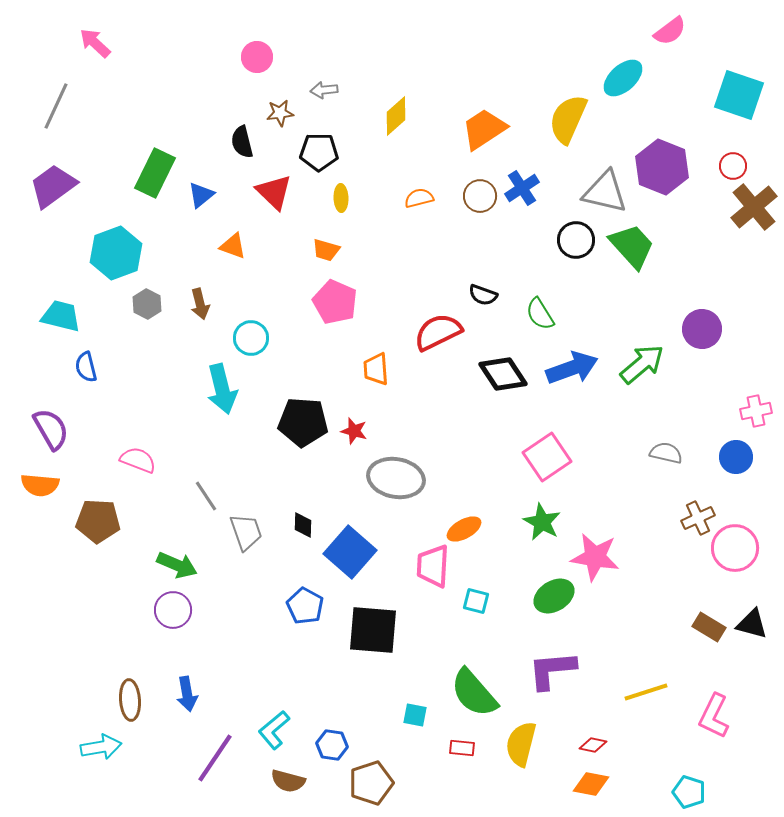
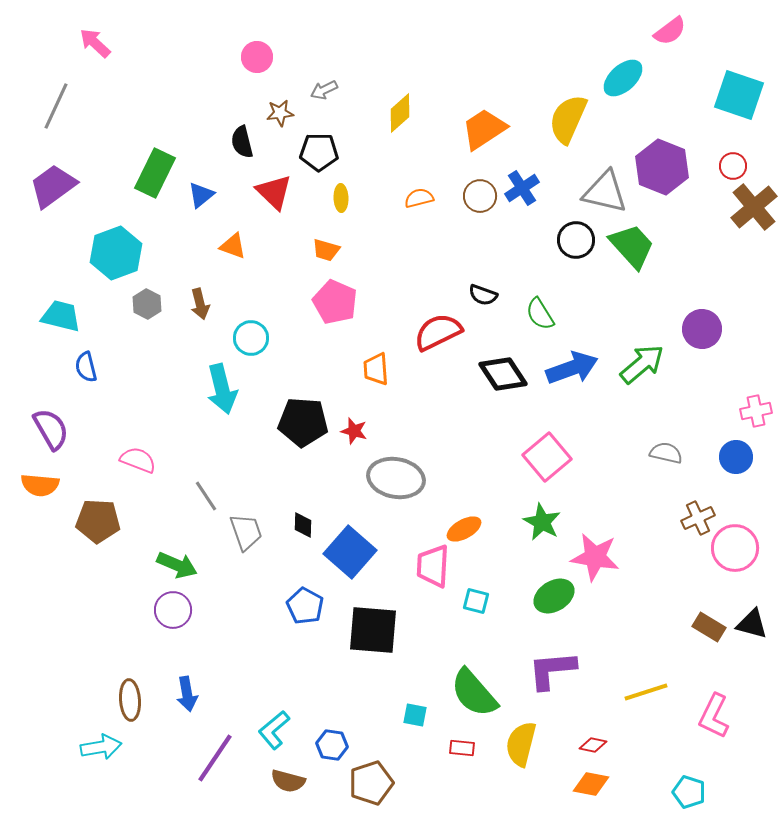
gray arrow at (324, 90): rotated 20 degrees counterclockwise
yellow diamond at (396, 116): moved 4 px right, 3 px up
pink square at (547, 457): rotated 6 degrees counterclockwise
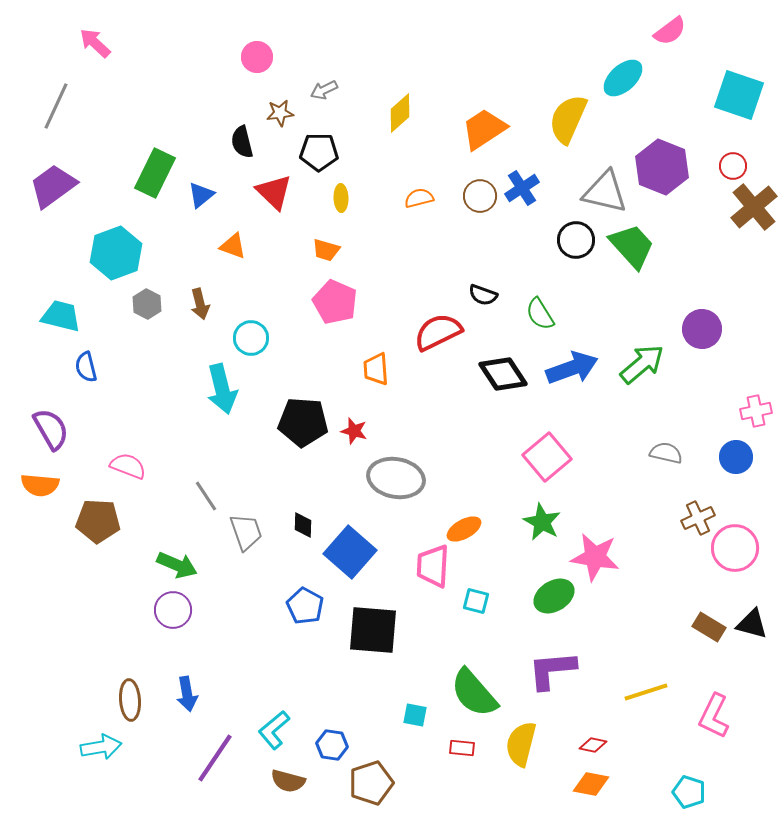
pink semicircle at (138, 460): moved 10 px left, 6 px down
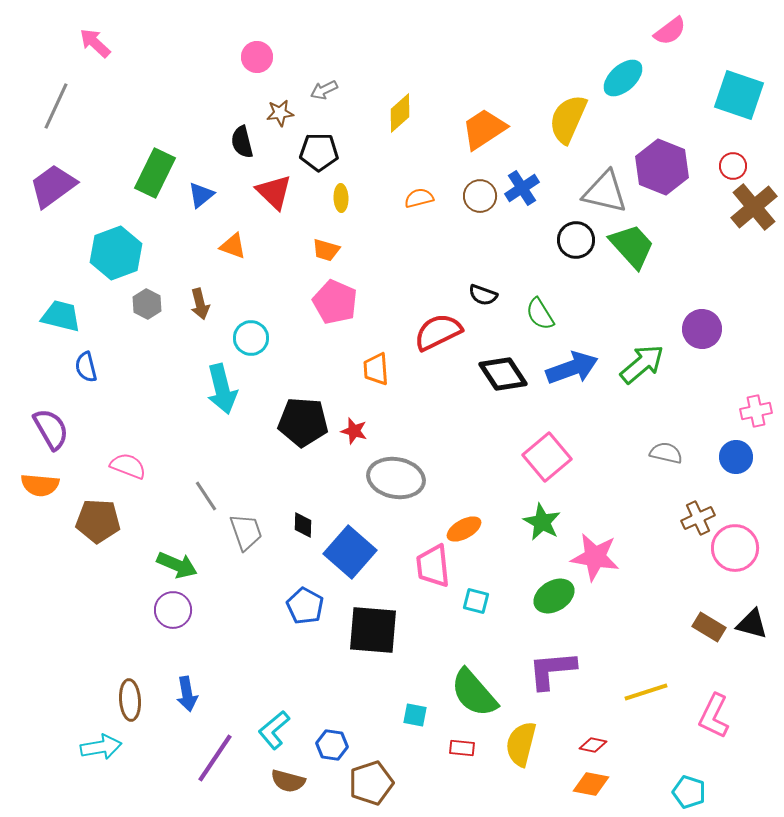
pink trapezoid at (433, 566): rotated 9 degrees counterclockwise
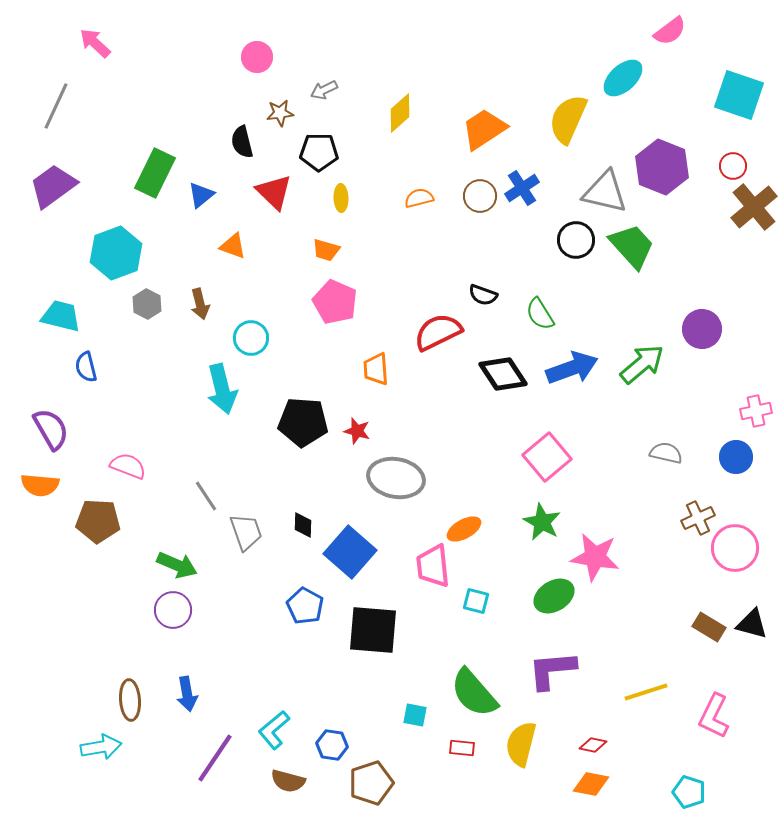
red star at (354, 431): moved 3 px right
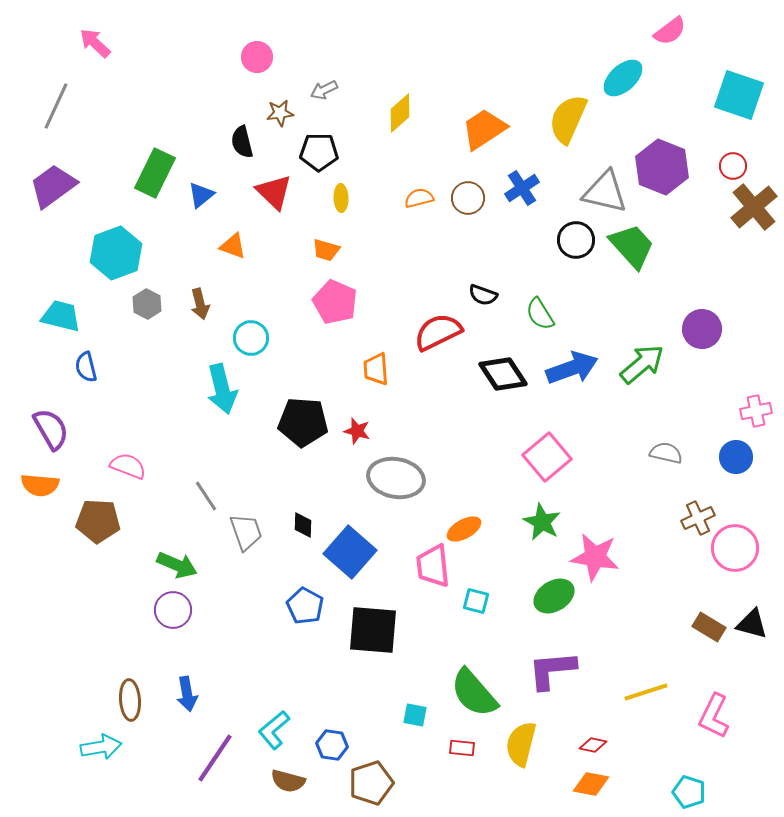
brown circle at (480, 196): moved 12 px left, 2 px down
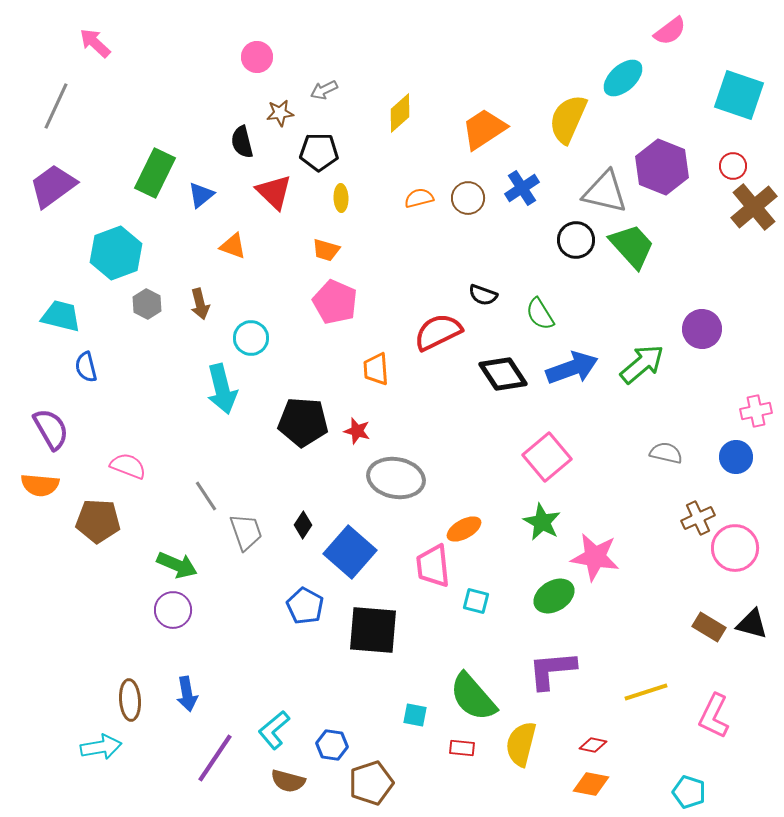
black diamond at (303, 525): rotated 32 degrees clockwise
green semicircle at (474, 693): moved 1 px left, 4 px down
